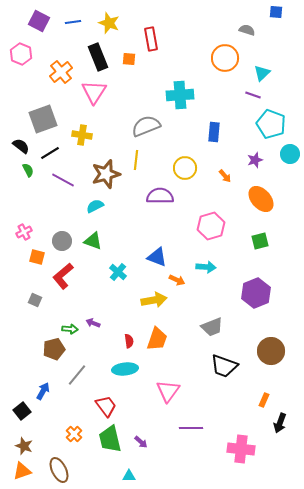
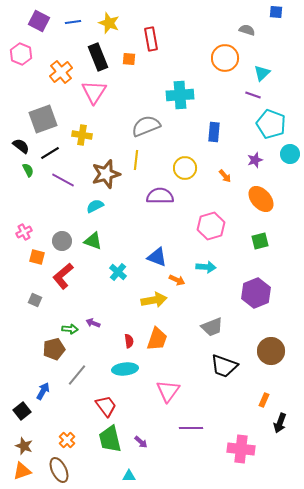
orange cross at (74, 434): moved 7 px left, 6 px down
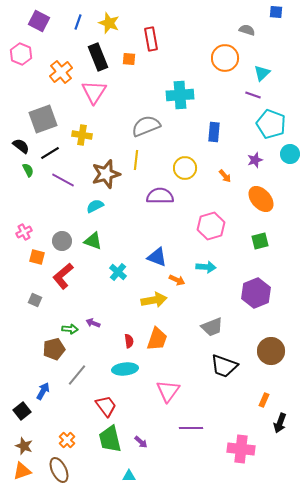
blue line at (73, 22): moved 5 px right; rotated 63 degrees counterclockwise
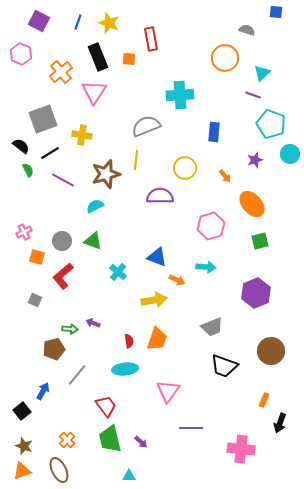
orange ellipse at (261, 199): moved 9 px left, 5 px down
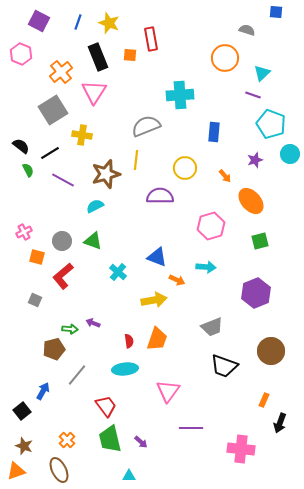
orange square at (129, 59): moved 1 px right, 4 px up
gray square at (43, 119): moved 10 px right, 9 px up; rotated 12 degrees counterclockwise
orange ellipse at (252, 204): moved 1 px left, 3 px up
orange triangle at (22, 471): moved 6 px left
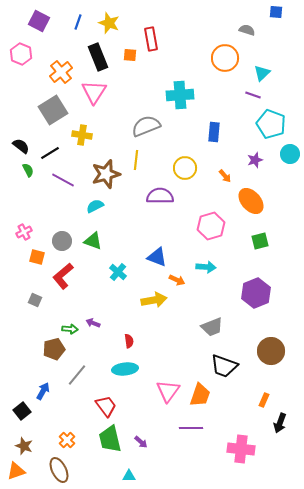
orange trapezoid at (157, 339): moved 43 px right, 56 px down
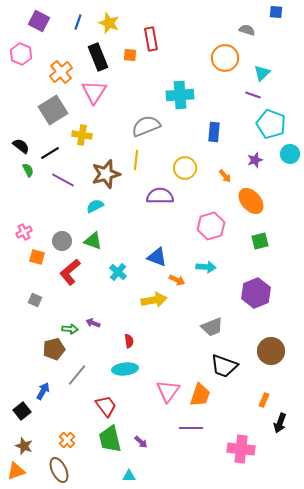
red L-shape at (63, 276): moved 7 px right, 4 px up
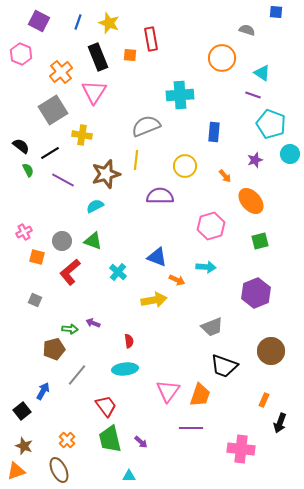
orange circle at (225, 58): moved 3 px left
cyan triangle at (262, 73): rotated 42 degrees counterclockwise
yellow circle at (185, 168): moved 2 px up
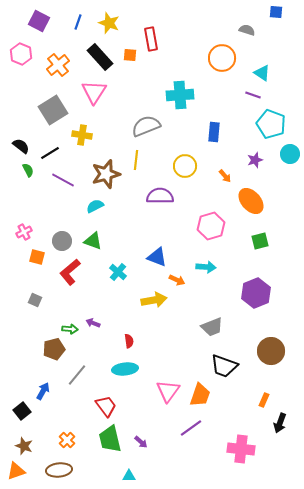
black rectangle at (98, 57): moved 2 px right; rotated 20 degrees counterclockwise
orange cross at (61, 72): moved 3 px left, 7 px up
purple line at (191, 428): rotated 35 degrees counterclockwise
brown ellipse at (59, 470): rotated 70 degrees counterclockwise
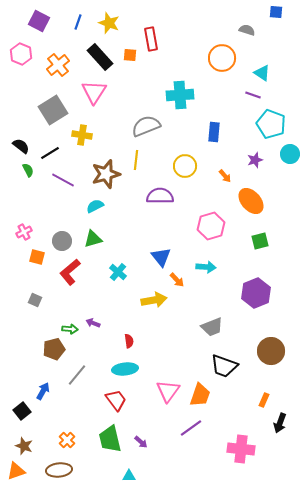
green triangle at (93, 241): moved 2 px up; rotated 36 degrees counterclockwise
blue triangle at (157, 257): moved 4 px right; rotated 30 degrees clockwise
orange arrow at (177, 280): rotated 21 degrees clockwise
red trapezoid at (106, 406): moved 10 px right, 6 px up
